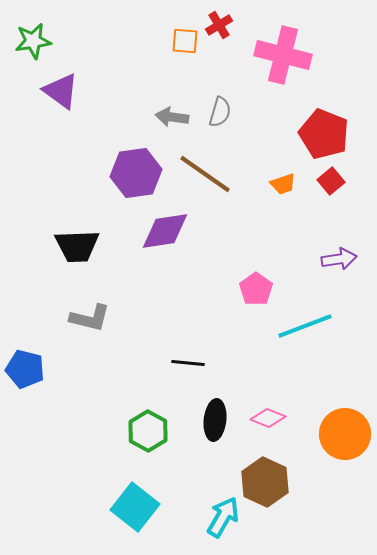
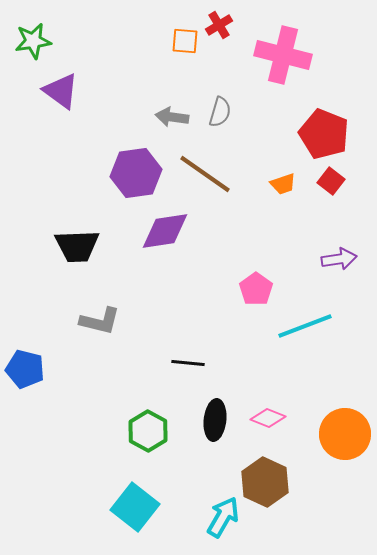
red square: rotated 12 degrees counterclockwise
gray L-shape: moved 10 px right, 3 px down
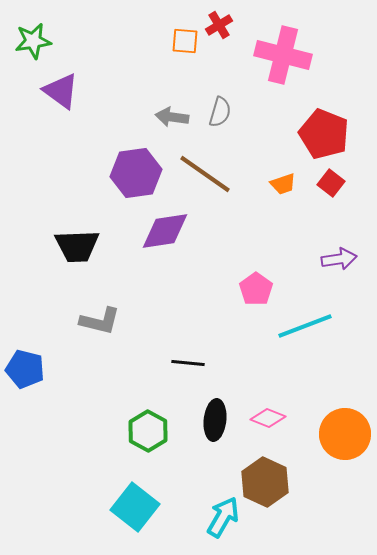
red square: moved 2 px down
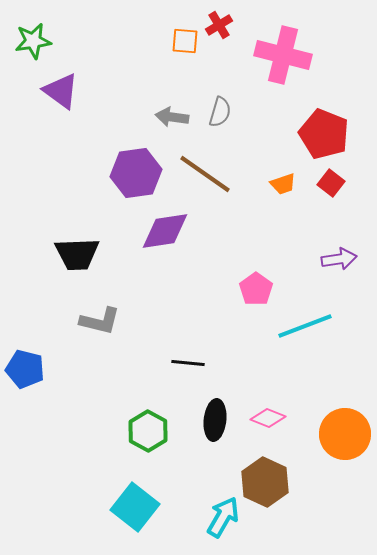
black trapezoid: moved 8 px down
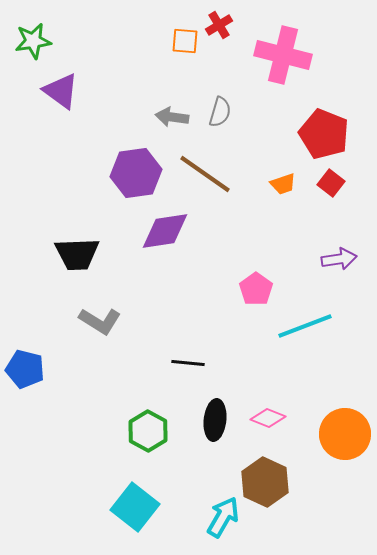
gray L-shape: rotated 18 degrees clockwise
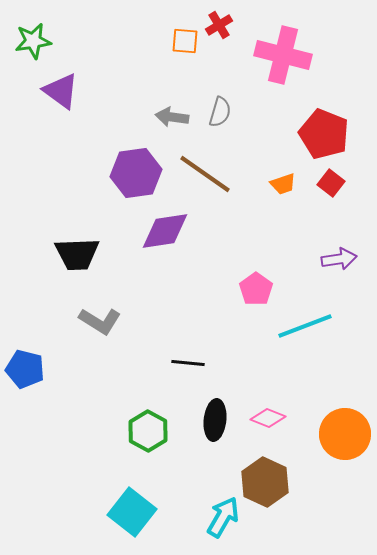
cyan square: moved 3 px left, 5 px down
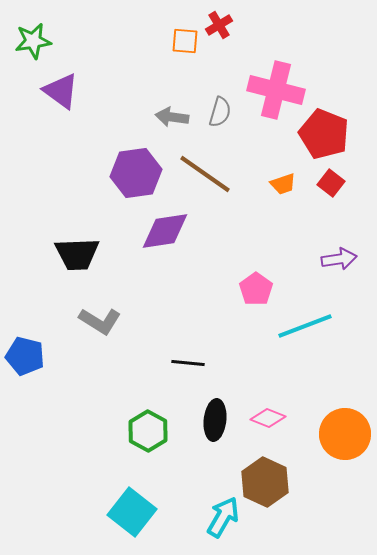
pink cross: moved 7 px left, 35 px down
blue pentagon: moved 13 px up
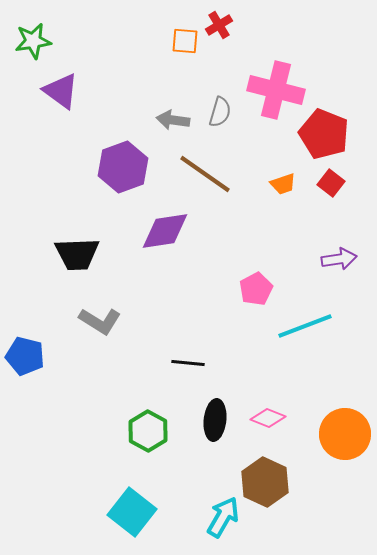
gray arrow: moved 1 px right, 3 px down
purple hexagon: moved 13 px left, 6 px up; rotated 12 degrees counterclockwise
pink pentagon: rotated 8 degrees clockwise
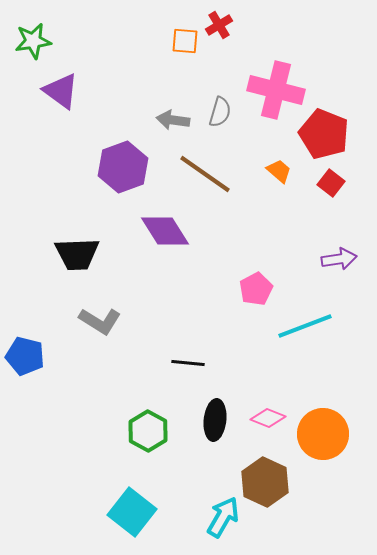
orange trapezoid: moved 4 px left, 13 px up; rotated 120 degrees counterclockwise
purple diamond: rotated 66 degrees clockwise
orange circle: moved 22 px left
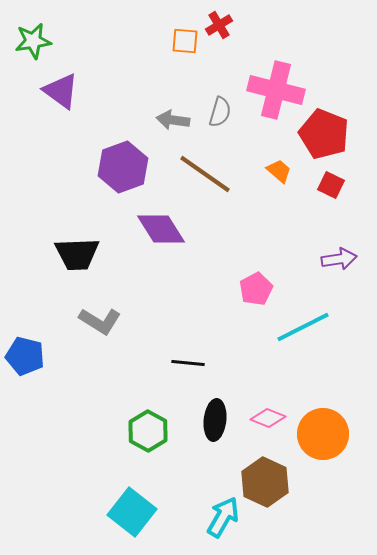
red square: moved 2 px down; rotated 12 degrees counterclockwise
purple diamond: moved 4 px left, 2 px up
cyan line: moved 2 px left, 1 px down; rotated 6 degrees counterclockwise
